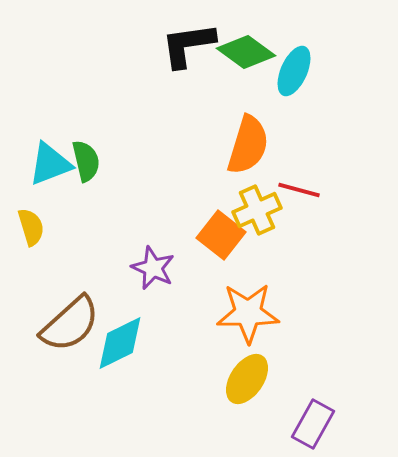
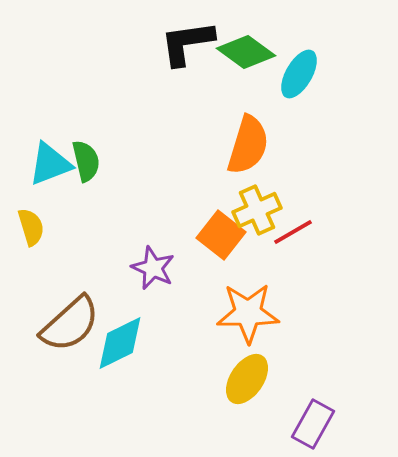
black L-shape: moved 1 px left, 2 px up
cyan ellipse: moved 5 px right, 3 px down; rotated 6 degrees clockwise
red line: moved 6 px left, 42 px down; rotated 45 degrees counterclockwise
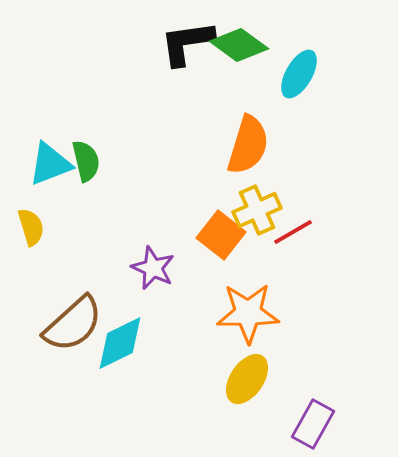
green diamond: moved 7 px left, 7 px up
brown semicircle: moved 3 px right
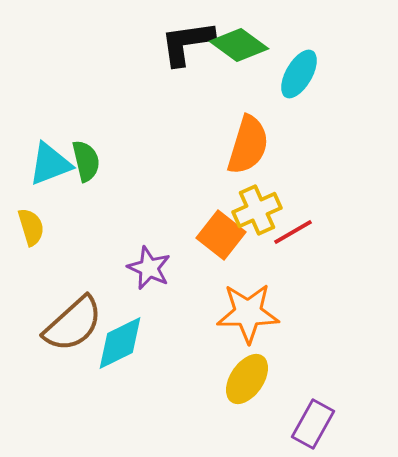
purple star: moved 4 px left
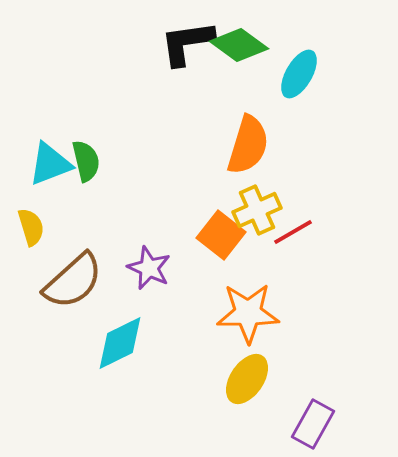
brown semicircle: moved 43 px up
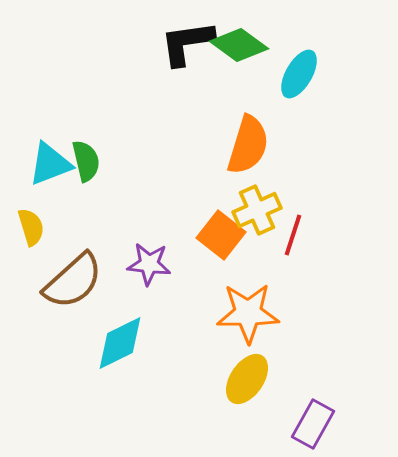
red line: moved 3 px down; rotated 42 degrees counterclockwise
purple star: moved 4 px up; rotated 18 degrees counterclockwise
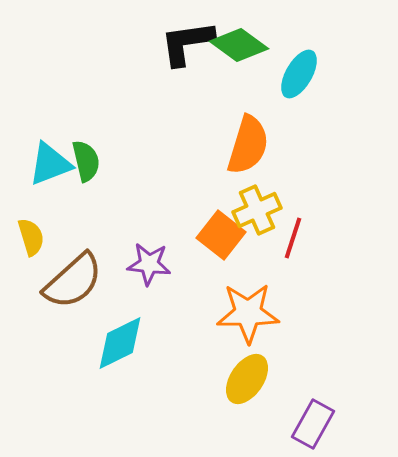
yellow semicircle: moved 10 px down
red line: moved 3 px down
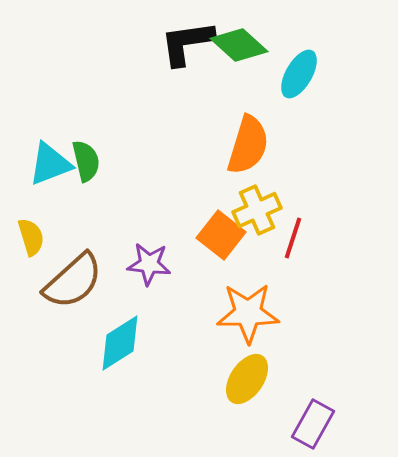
green diamond: rotated 6 degrees clockwise
cyan diamond: rotated 6 degrees counterclockwise
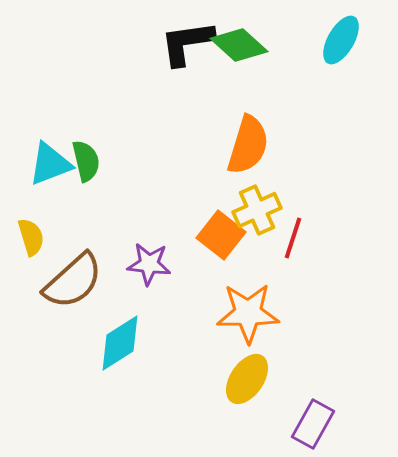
cyan ellipse: moved 42 px right, 34 px up
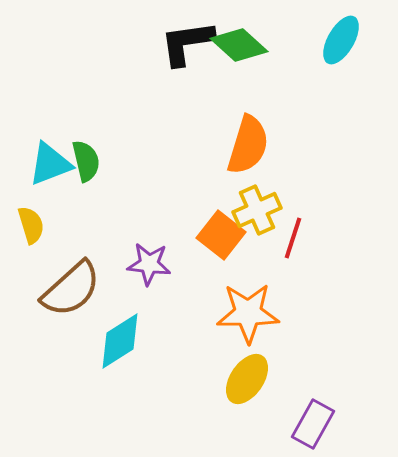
yellow semicircle: moved 12 px up
brown semicircle: moved 2 px left, 8 px down
cyan diamond: moved 2 px up
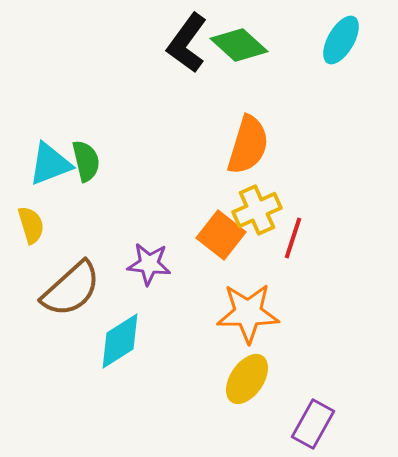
black L-shape: rotated 46 degrees counterclockwise
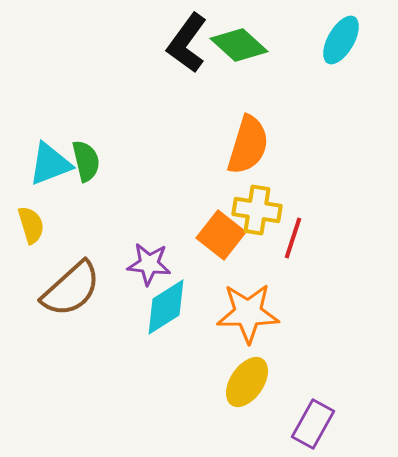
yellow cross: rotated 33 degrees clockwise
cyan diamond: moved 46 px right, 34 px up
yellow ellipse: moved 3 px down
